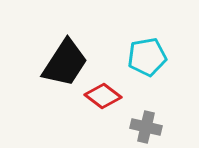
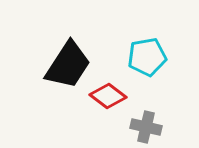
black trapezoid: moved 3 px right, 2 px down
red diamond: moved 5 px right
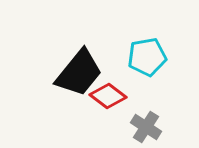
black trapezoid: moved 11 px right, 8 px down; rotated 6 degrees clockwise
gray cross: rotated 20 degrees clockwise
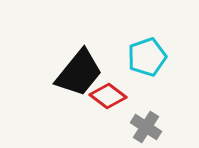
cyan pentagon: rotated 9 degrees counterclockwise
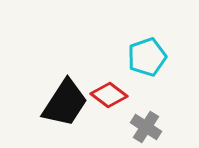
black trapezoid: moved 14 px left, 30 px down; rotated 6 degrees counterclockwise
red diamond: moved 1 px right, 1 px up
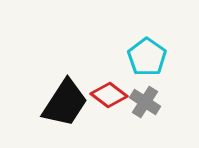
cyan pentagon: rotated 18 degrees counterclockwise
gray cross: moved 1 px left, 25 px up
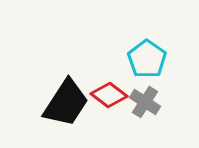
cyan pentagon: moved 2 px down
black trapezoid: moved 1 px right
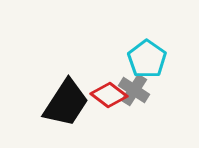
gray cross: moved 11 px left, 12 px up
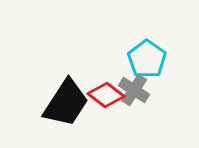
red diamond: moved 3 px left
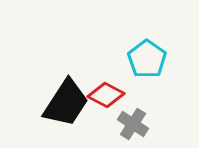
gray cross: moved 1 px left, 34 px down
red diamond: rotated 9 degrees counterclockwise
